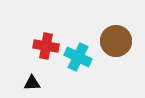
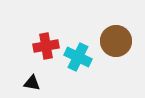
red cross: rotated 20 degrees counterclockwise
black triangle: rotated 12 degrees clockwise
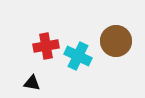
cyan cross: moved 1 px up
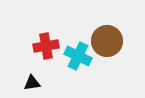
brown circle: moved 9 px left
black triangle: rotated 18 degrees counterclockwise
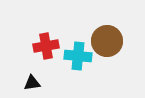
cyan cross: rotated 20 degrees counterclockwise
